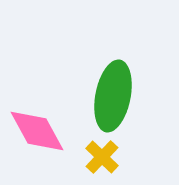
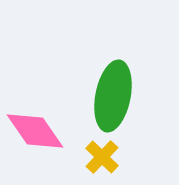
pink diamond: moved 2 px left; rotated 6 degrees counterclockwise
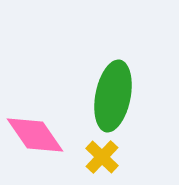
pink diamond: moved 4 px down
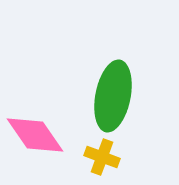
yellow cross: rotated 24 degrees counterclockwise
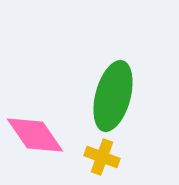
green ellipse: rotated 4 degrees clockwise
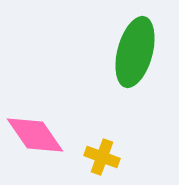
green ellipse: moved 22 px right, 44 px up
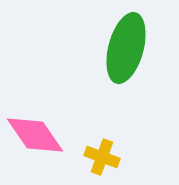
green ellipse: moved 9 px left, 4 px up
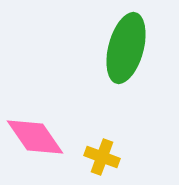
pink diamond: moved 2 px down
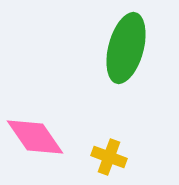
yellow cross: moved 7 px right
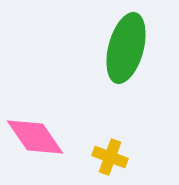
yellow cross: moved 1 px right
